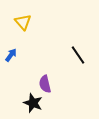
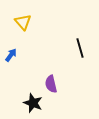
black line: moved 2 px right, 7 px up; rotated 18 degrees clockwise
purple semicircle: moved 6 px right
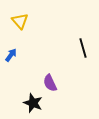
yellow triangle: moved 3 px left, 1 px up
black line: moved 3 px right
purple semicircle: moved 1 px left, 1 px up; rotated 12 degrees counterclockwise
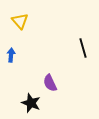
blue arrow: rotated 32 degrees counterclockwise
black star: moved 2 px left
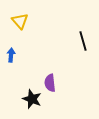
black line: moved 7 px up
purple semicircle: rotated 18 degrees clockwise
black star: moved 1 px right, 4 px up
